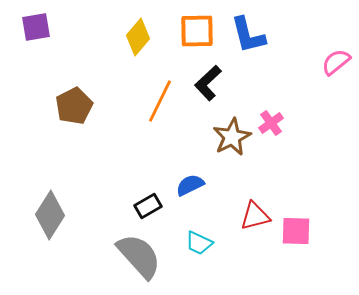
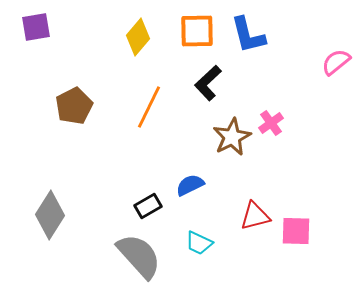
orange line: moved 11 px left, 6 px down
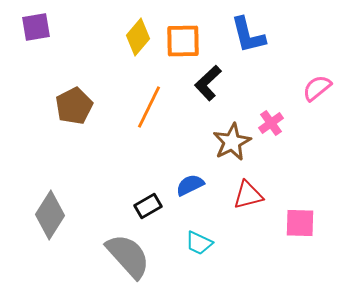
orange square: moved 14 px left, 10 px down
pink semicircle: moved 19 px left, 26 px down
brown star: moved 5 px down
red triangle: moved 7 px left, 21 px up
pink square: moved 4 px right, 8 px up
gray semicircle: moved 11 px left
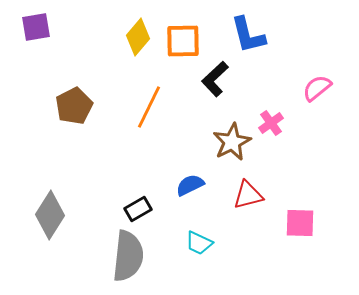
black L-shape: moved 7 px right, 4 px up
black rectangle: moved 10 px left, 3 px down
gray semicircle: rotated 48 degrees clockwise
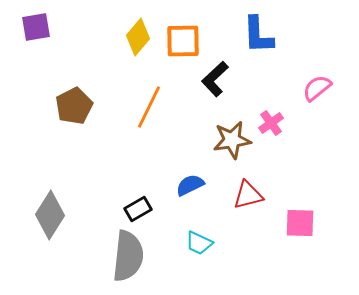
blue L-shape: moved 10 px right; rotated 12 degrees clockwise
brown star: moved 2 px up; rotated 18 degrees clockwise
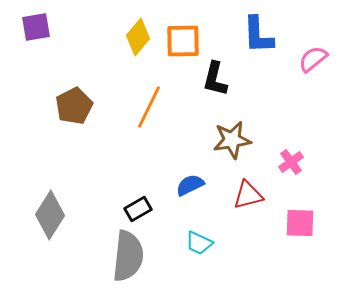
black L-shape: rotated 33 degrees counterclockwise
pink semicircle: moved 4 px left, 29 px up
pink cross: moved 20 px right, 39 px down
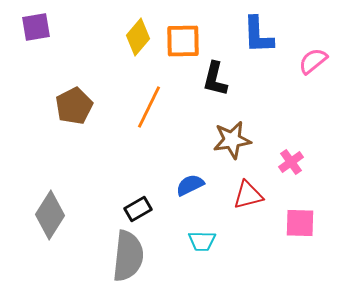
pink semicircle: moved 2 px down
cyan trapezoid: moved 3 px right, 2 px up; rotated 24 degrees counterclockwise
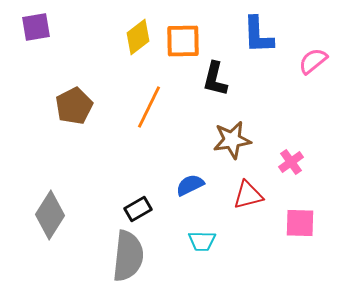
yellow diamond: rotated 12 degrees clockwise
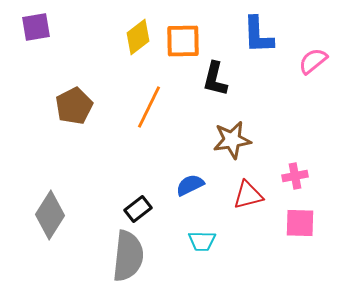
pink cross: moved 4 px right, 14 px down; rotated 25 degrees clockwise
black rectangle: rotated 8 degrees counterclockwise
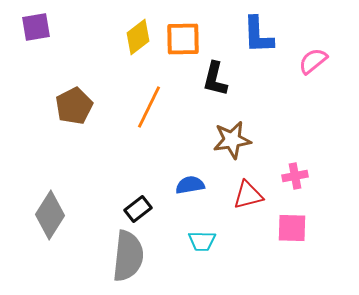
orange square: moved 2 px up
blue semicircle: rotated 16 degrees clockwise
pink square: moved 8 px left, 5 px down
